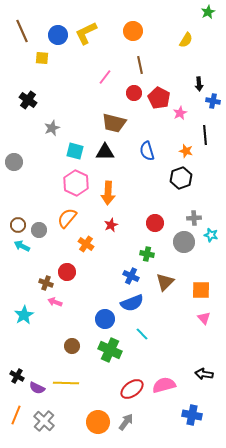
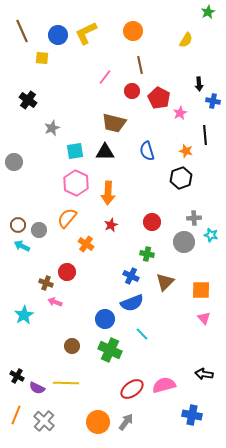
red circle at (134, 93): moved 2 px left, 2 px up
cyan square at (75, 151): rotated 24 degrees counterclockwise
red circle at (155, 223): moved 3 px left, 1 px up
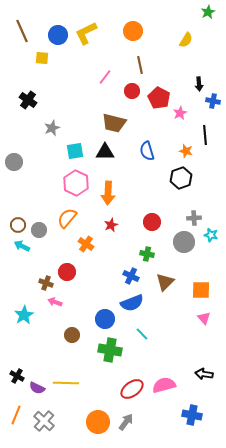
brown circle at (72, 346): moved 11 px up
green cross at (110, 350): rotated 15 degrees counterclockwise
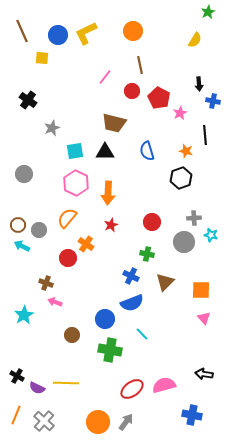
yellow semicircle at (186, 40): moved 9 px right
gray circle at (14, 162): moved 10 px right, 12 px down
red circle at (67, 272): moved 1 px right, 14 px up
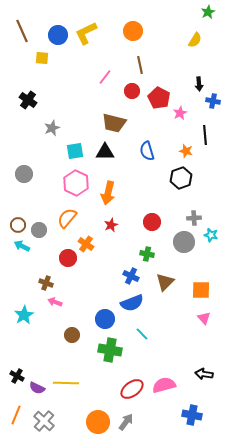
orange arrow at (108, 193): rotated 10 degrees clockwise
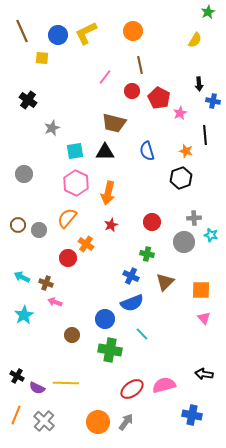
cyan arrow at (22, 246): moved 31 px down
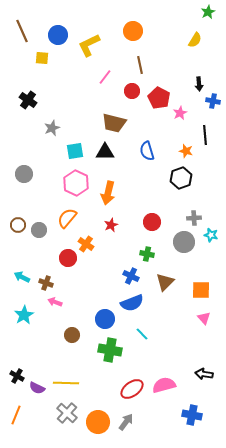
yellow L-shape at (86, 33): moved 3 px right, 12 px down
gray cross at (44, 421): moved 23 px right, 8 px up
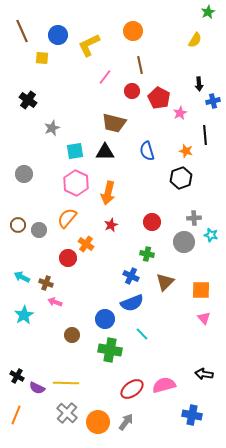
blue cross at (213, 101): rotated 24 degrees counterclockwise
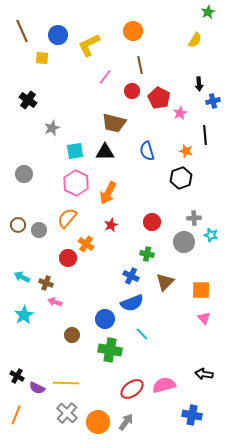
orange arrow at (108, 193): rotated 15 degrees clockwise
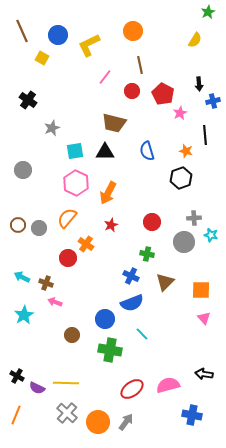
yellow square at (42, 58): rotated 24 degrees clockwise
red pentagon at (159, 98): moved 4 px right, 4 px up
gray circle at (24, 174): moved 1 px left, 4 px up
gray circle at (39, 230): moved 2 px up
pink semicircle at (164, 385): moved 4 px right
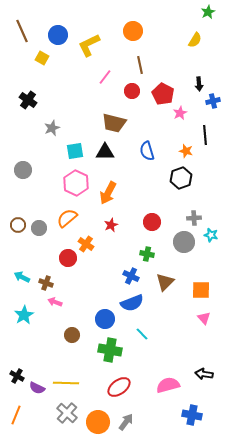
orange semicircle at (67, 218): rotated 10 degrees clockwise
red ellipse at (132, 389): moved 13 px left, 2 px up
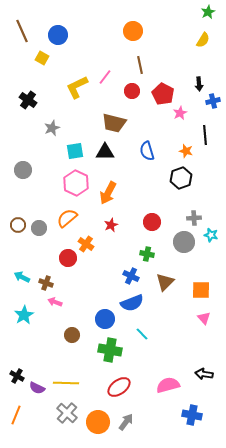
yellow semicircle at (195, 40): moved 8 px right
yellow L-shape at (89, 45): moved 12 px left, 42 px down
